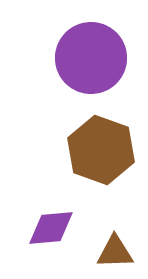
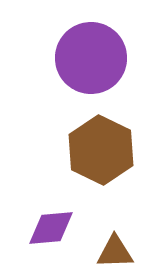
brown hexagon: rotated 6 degrees clockwise
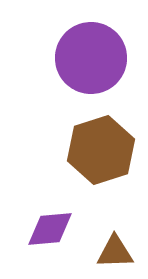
brown hexagon: rotated 16 degrees clockwise
purple diamond: moved 1 px left, 1 px down
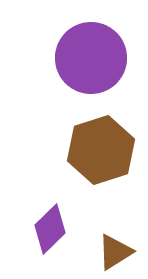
purple diamond: rotated 39 degrees counterclockwise
brown triangle: rotated 30 degrees counterclockwise
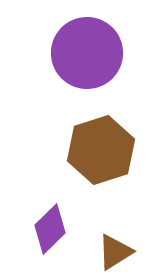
purple circle: moved 4 px left, 5 px up
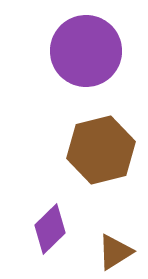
purple circle: moved 1 px left, 2 px up
brown hexagon: rotated 4 degrees clockwise
